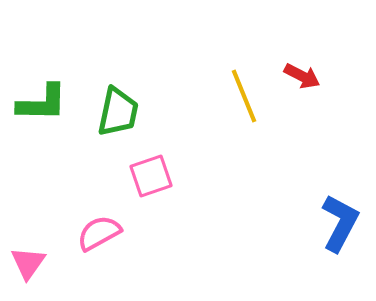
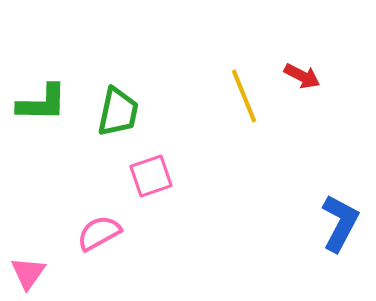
pink triangle: moved 10 px down
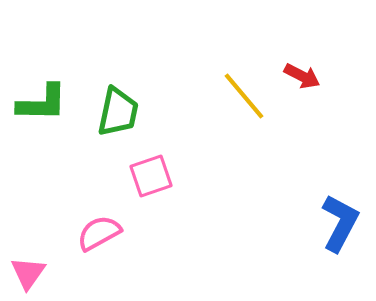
yellow line: rotated 18 degrees counterclockwise
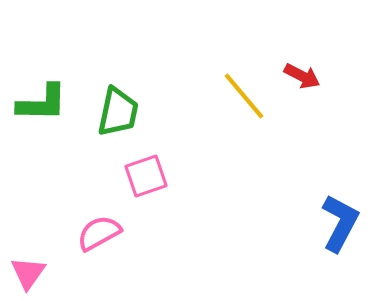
pink square: moved 5 px left
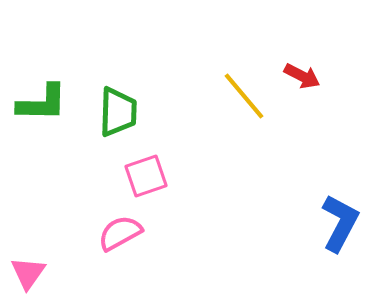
green trapezoid: rotated 10 degrees counterclockwise
pink semicircle: moved 21 px right
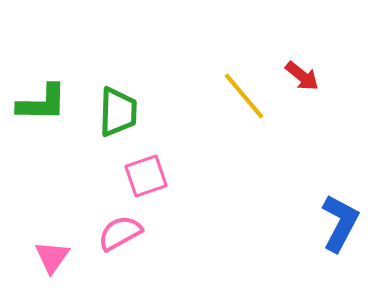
red arrow: rotated 12 degrees clockwise
pink triangle: moved 24 px right, 16 px up
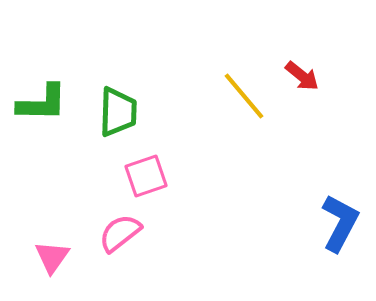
pink semicircle: rotated 9 degrees counterclockwise
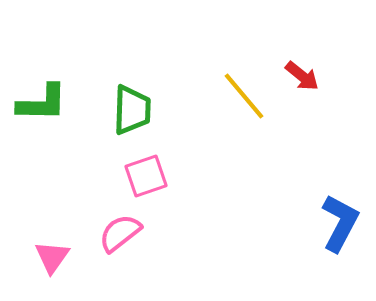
green trapezoid: moved 14 px right, 2 px up
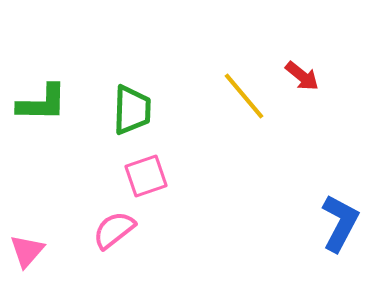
pink semicircle: moved 6 px left, 3 px up
pink triangle: moved 25 px left, 6 px up; rotated 6 degrees clockwise
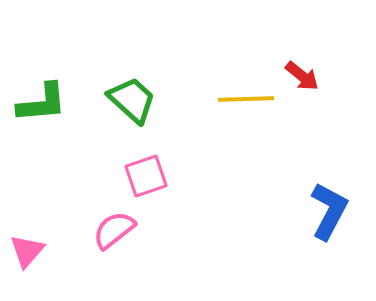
yellow line: moved 2 px right, 3 px down; rotated 52 degrees counterclockwise
green L-shape: rotated 6 degrees counterclockwise
green trapezoid: moved 10 px up; rotated 50 degrees counterclockwise
blue L-shape: moved 11 px left, 12 px up
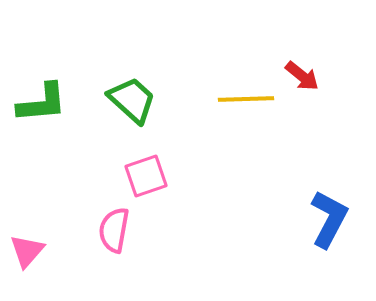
blue L-shape: moved 8 px down
pink semicircle: rotated 42 degrees counterclockwise
